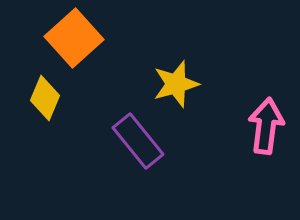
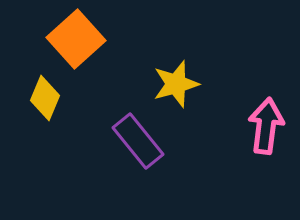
orange square: moved 2 px right, 1 px down
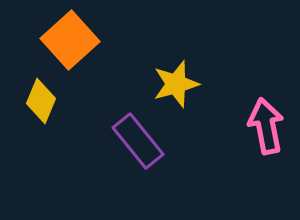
orange square: moved 6 px left, 1 px down
yellow diamond: moved 4 px left, 3 px down
pink arrow: rotated 18 degrees counterclockwise
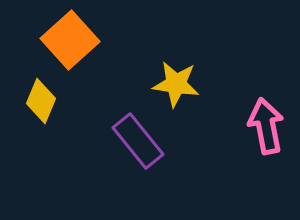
yellow star: rotated 24 degrees clockwise
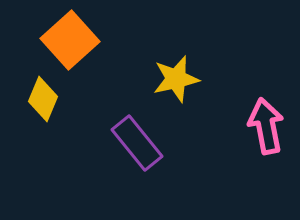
yellow star: moved 5 px up; rotated 21 degrees counterclockwise
yellow diamond: moved 2 px right, 2 px up
purple rectangle: moved 1 px left, 2 px down
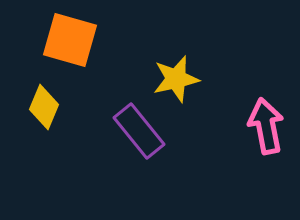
orange square: rotated 32 degrees counterclockwise
yellow diamond: moved 1 px right, 8 px down
purple rectangle: moved 2 px right, 12 px up
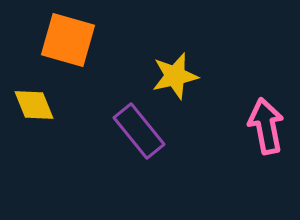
orange square: moved 2 px left
yellow star: moved 1 px left, 3 px up
yellow diamond: moved 10 px left, 2 px up; rotated 45 degrees counterclockwise
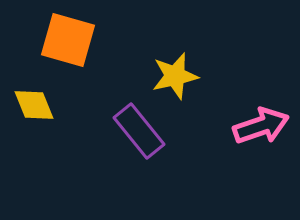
pink arrow: moved 5 px left; rotated 82 degrees clockwise
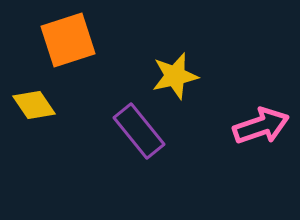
orange square: rotated 34 degrees counterclockwise
yellow diamond: rotated 12 degrees counterclockwise
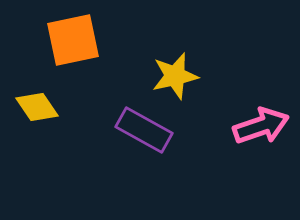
orange square: moved 5 px right; rotated 6 degrees clockwise
yellow diamond: moved 3 px right, 2 px down
purple rectangle: moved 5 px right, 1 px up; rotated 22 degrees counterclockwise
